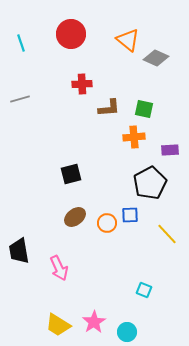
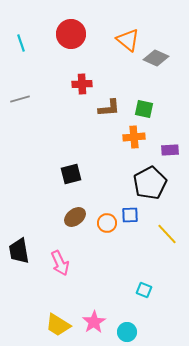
pink arrow: moved 1 px right, 5 px up
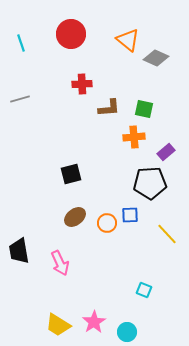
purple rectangle: moved 4 px left, 2 px down; rotated 36 degrees counterclockwise
black pentagon: rotated 24 degrees clockwise
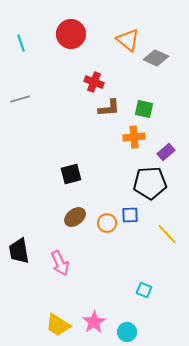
red cross: moved 12 px right, 2 px up; rotated 24 degrees clockwise
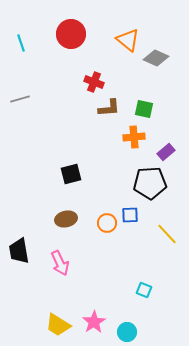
brown ellipse: moved 9 px left, 2 px down; rotated 25 degrees clockwise
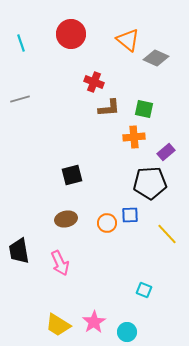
black square: moved 1 px right, 1 px down
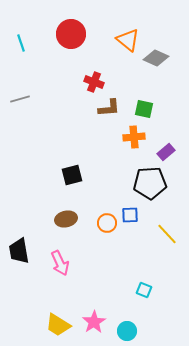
cyan circle: moved 1 px up
